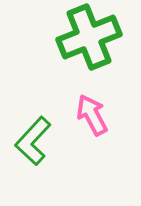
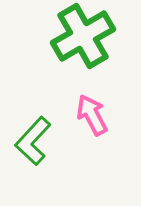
green cross: moved 6 px left, 1 px up; rotated 8 degrees counterclockwise
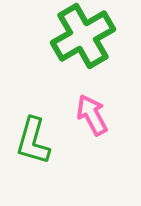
green L-shape: rotated 27 degrees counterclockwise
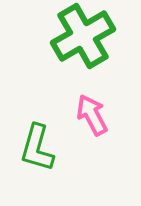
green L-shape: moved 4 px right, 7 px down
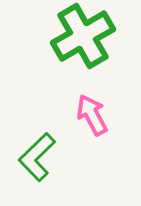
green L-shape: moved 9 px down; rotated 30 degrees clockwise
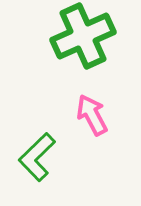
green cross: rotated 6 degrees clockwise
